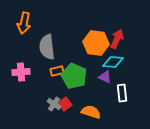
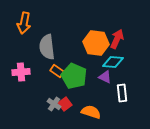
orange rectangle: rotated 48 degrees clockwise
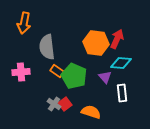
cyan diamond: moved 8 px right, 1 px down
purple triangle: rotated 24 degrees clockwise
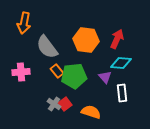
orange hexagon: moved 10 px left, 3 px up
gray semicircle: rotated 30 degrees counterclockwise
orange rectangle: rotated 16 degrees clockwise
green pentagon: rotated 30 degrees counterclockwise
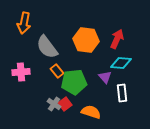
green pentagon: moved 6 px down
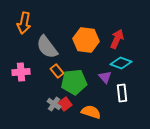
cyan diamond: rotated 15 degrees clockwise
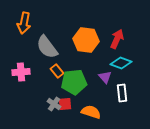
red square: rotated 32 degrees clockwise
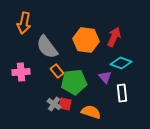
red arrow: moved 3 px left, 2 px up
red square: rotated 16 degrees clockwise
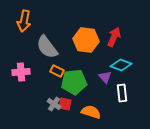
orange arrow: moved 2 px up
cyan diamond: moved 2 px down
orange rectangle: rotated 24 degrees counterclockwise
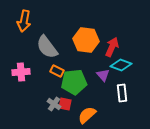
red arrow: moved 2 px left, 10 px down
purple triangle: moved 2 px left, 2 px up
orange semicircle: moved 4 px left, 3 px down; rotated 60 degrees counterclockwise
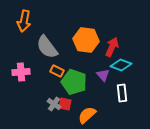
green pentagon: rotated 25 degrees clockwise
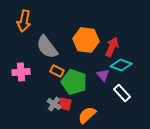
white rectangle: rotated 36 degrees counterclockwise
